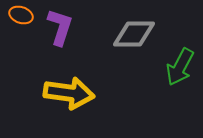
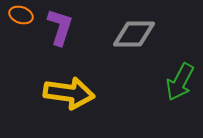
green arrow: moved 15 px down
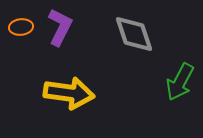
orange ellipse: moved 12 px down; rotated 25 degrees counterclockwise
purple L-shape: rotated 9 degrees clockwise
gray diamond: rotated 72 degrees clockwise
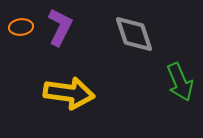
green arrow: rotated 51 degrees counterclockwise
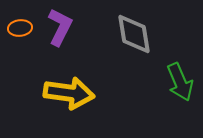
orange ellipse: moved 1 px left, 1 px down
gray diamond: rotated 9 degrees clockwise
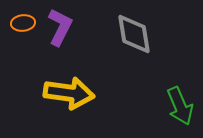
orange ellipse: moved 3 px right, 5 px up
green arrow: moved 24 px down
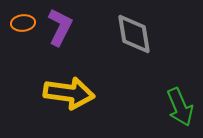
green arrow: moved 1 px down
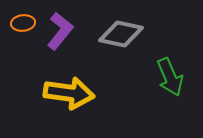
purple L-shape: moved 4 px down; rotated 12 degrees clockwise
gray diamond: moved 13 px left; rotated 69 degrees counterclockwise
green arrow: moved 10 px left, 30 px up
